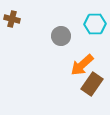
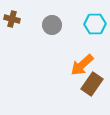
gray circle: moved 9 px left, 11 px up
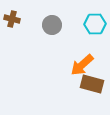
brown rectangle: rotated 70 degrees clockwise
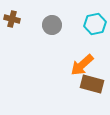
cyan hexagon: rotated 10 degrees counterclockwise
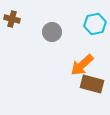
gray circle: moved 7 px down
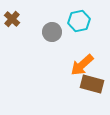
brown cross: rotated 28 degrees clockwise
cyan hexagon: moved 16 px left, 3 px up
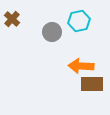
orange arrow: moved 1 px left, 1 px down; rotated 45 degrees clockwise
brown rectangle: rotated 15 degrees counterclockwise
